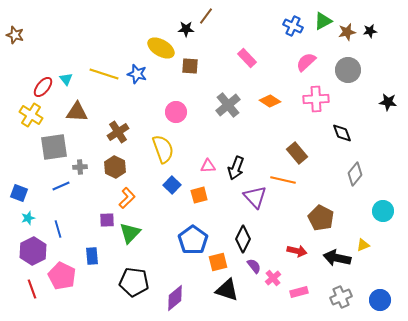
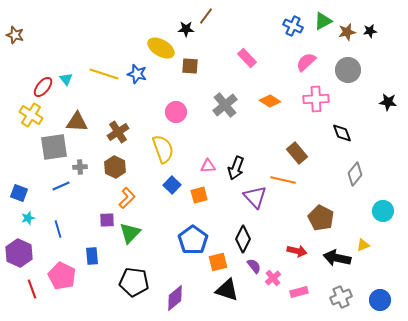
gray cross at (228, 105): moved 3 px left
brown triangle at (77, 112): moved 10 px down
purple hexagon at (33, 251): moved 14 px left, 2 px down; rotated 8 degrees counterclockwise
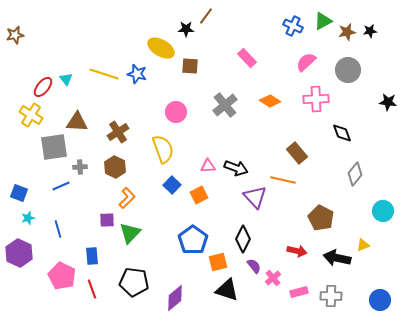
brown star at (15, 35): rotated 30 degrees counterclockwise
black arrow at (236, 168): rotated 90 degrees counterclockwise
orange square at (199, 195): rotated 12 degrees counterclockwise
red line at (32, 289): moved 60 px right
gray cross at (341, 297): moved 10 px left, 1 px up; rotated 25 degrees clockwise
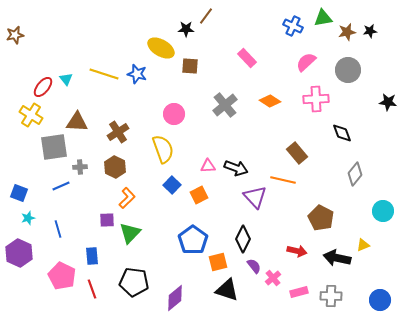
green triangle at (323, 21): moved 3 px up; rotated 18 degrees clockwise
pink circle at (176, 112): moved 2 px left, 2 px down
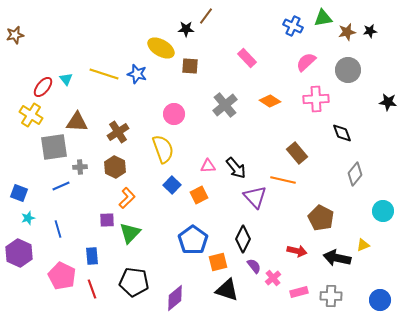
black arrow at (236, 168): rotated 30 degrees clockwise
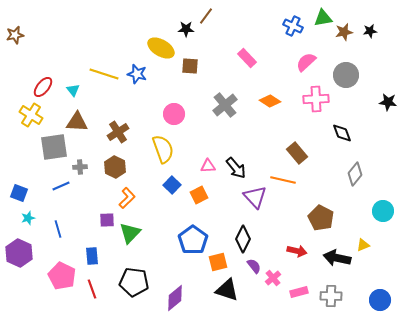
brown star at (347, 32): moved 3 px left
gray circle at (348, 70): moved 2 px left, 5 px down
cyan triangle at (66, 79): moved 7 px right, 11 px down
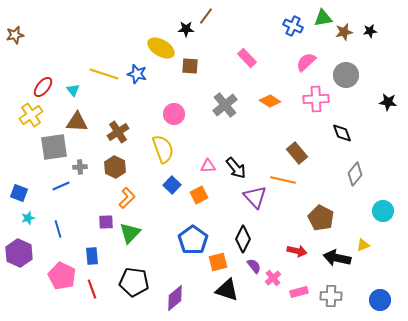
yellow cross at (31, 115): rotated 25 degrees clockwise
purple square at (107, 220): moved 1 px left, 2 px down
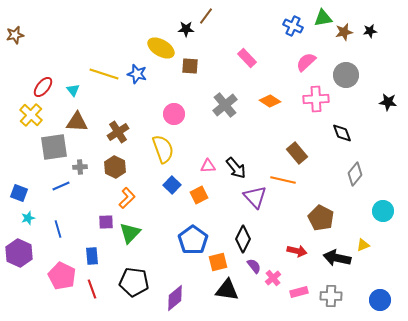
yellow cross at (31, 115): rotated 15 degrees counterclockwise
black triangle at (227, 290): rotated 10 degrees counterclockwise
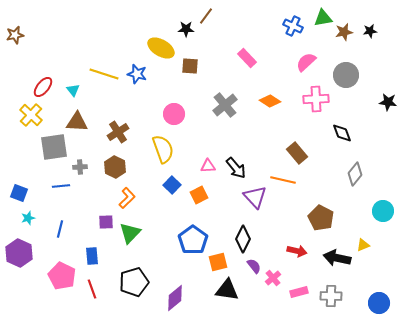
blue line at (61, 186): rotated 18 degrees clockwise
blue line at (58, 229): moved 2 px right; rotated 30 degrees clockwise
black pentagon at (134, 282): rotated 24 degrees counterclockwise
blue circle at (380, 300): moved 1 px left, 3 px down
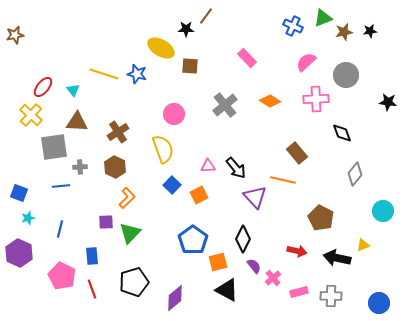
green triangle at (323, 18): rotated 12 degrees counterclockwise
black triangle at (227, 290): rotated 20 degrees clockwise
